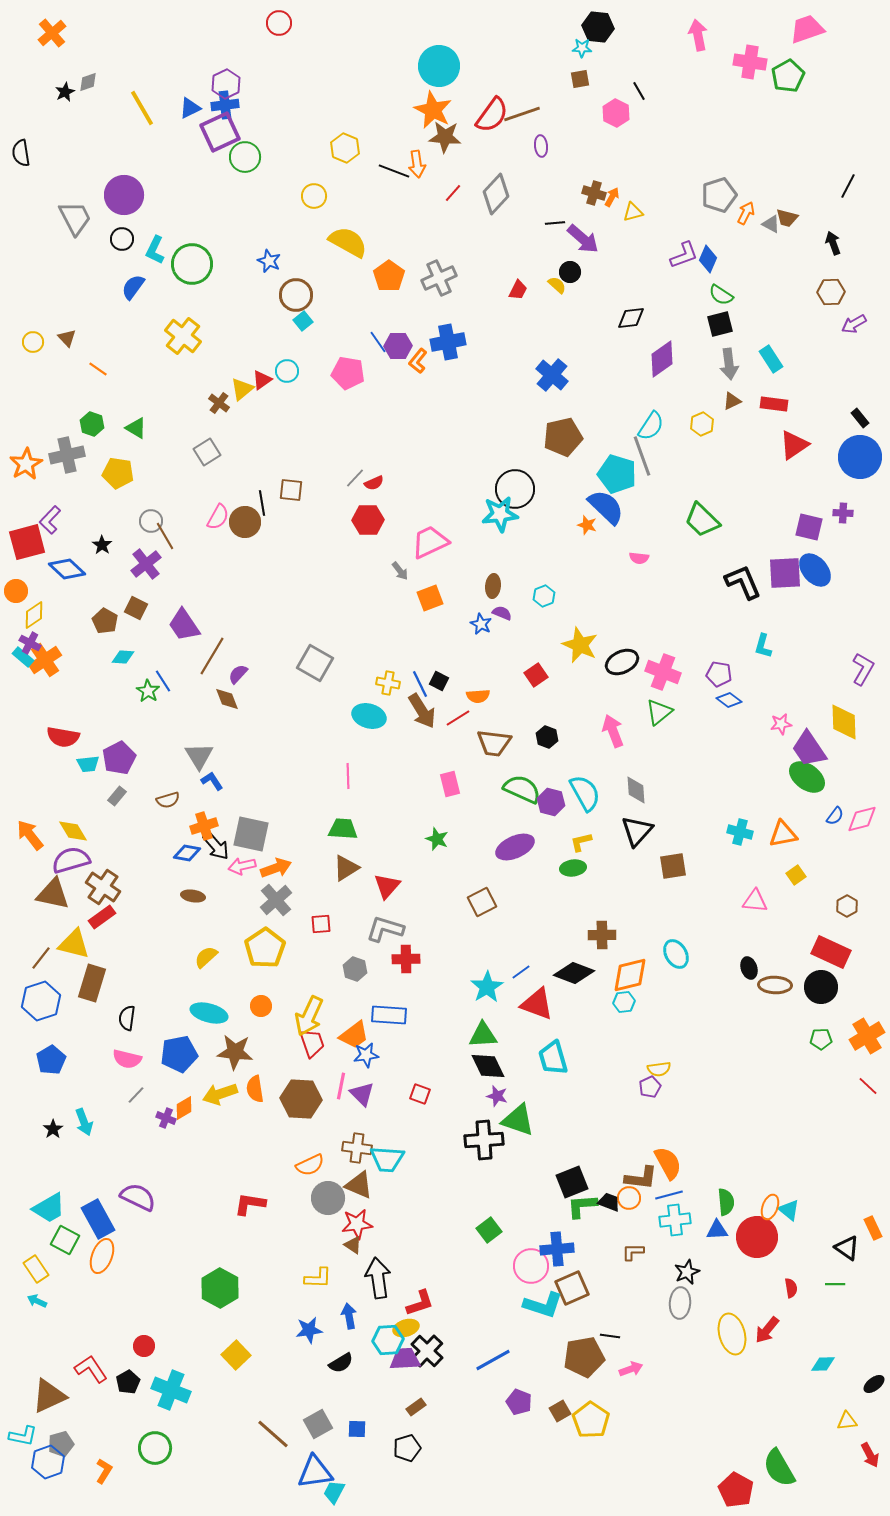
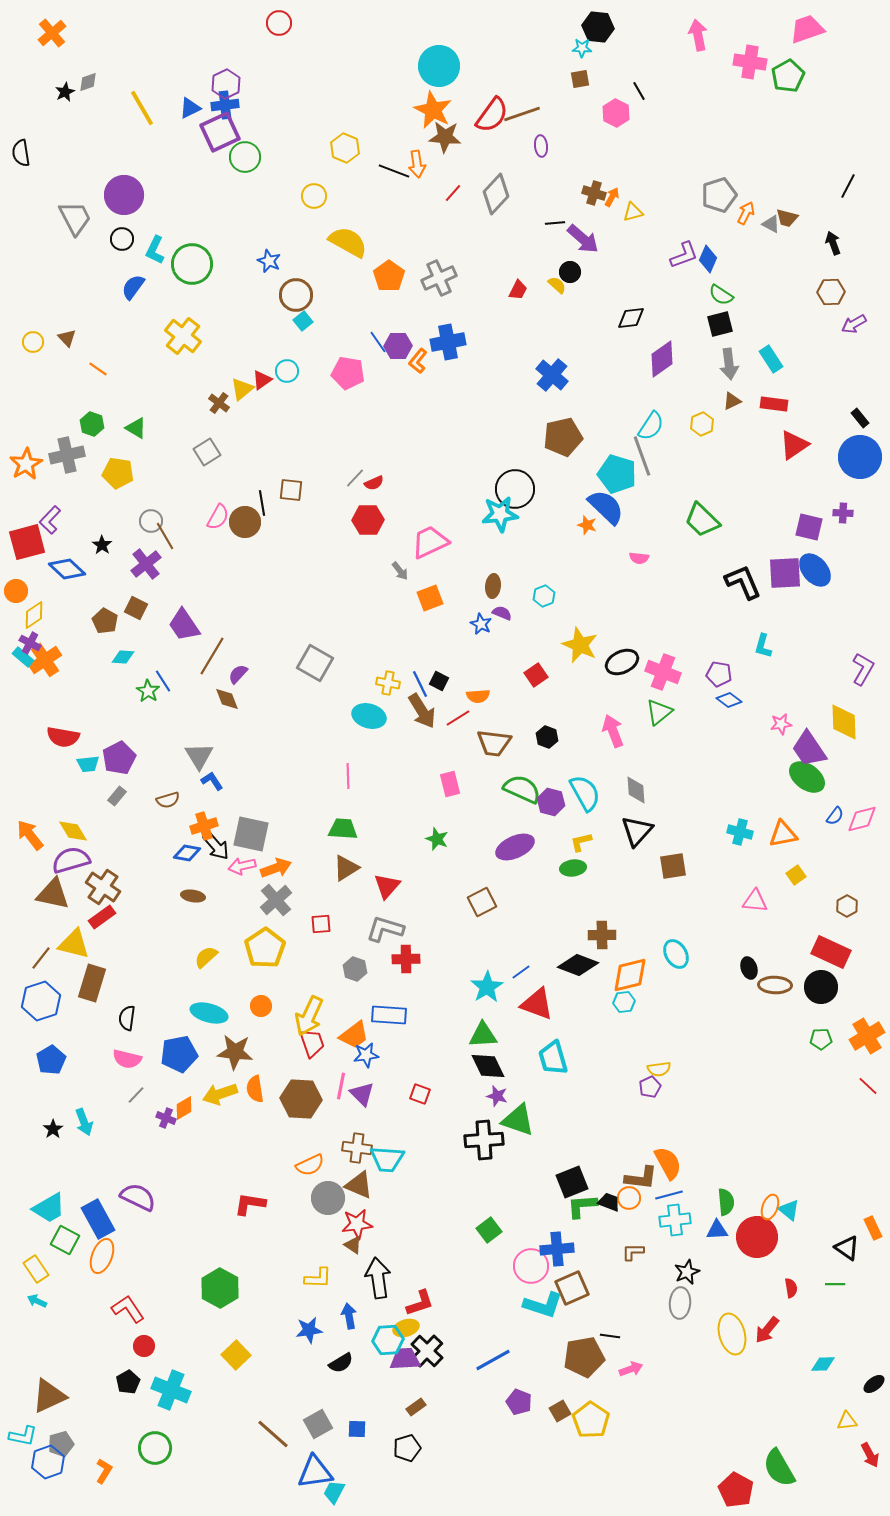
black diamond at (574, 973): moved 4 px right, 8 px up
red L-shape at (91, 1369): moved 37 px right, 60 px up
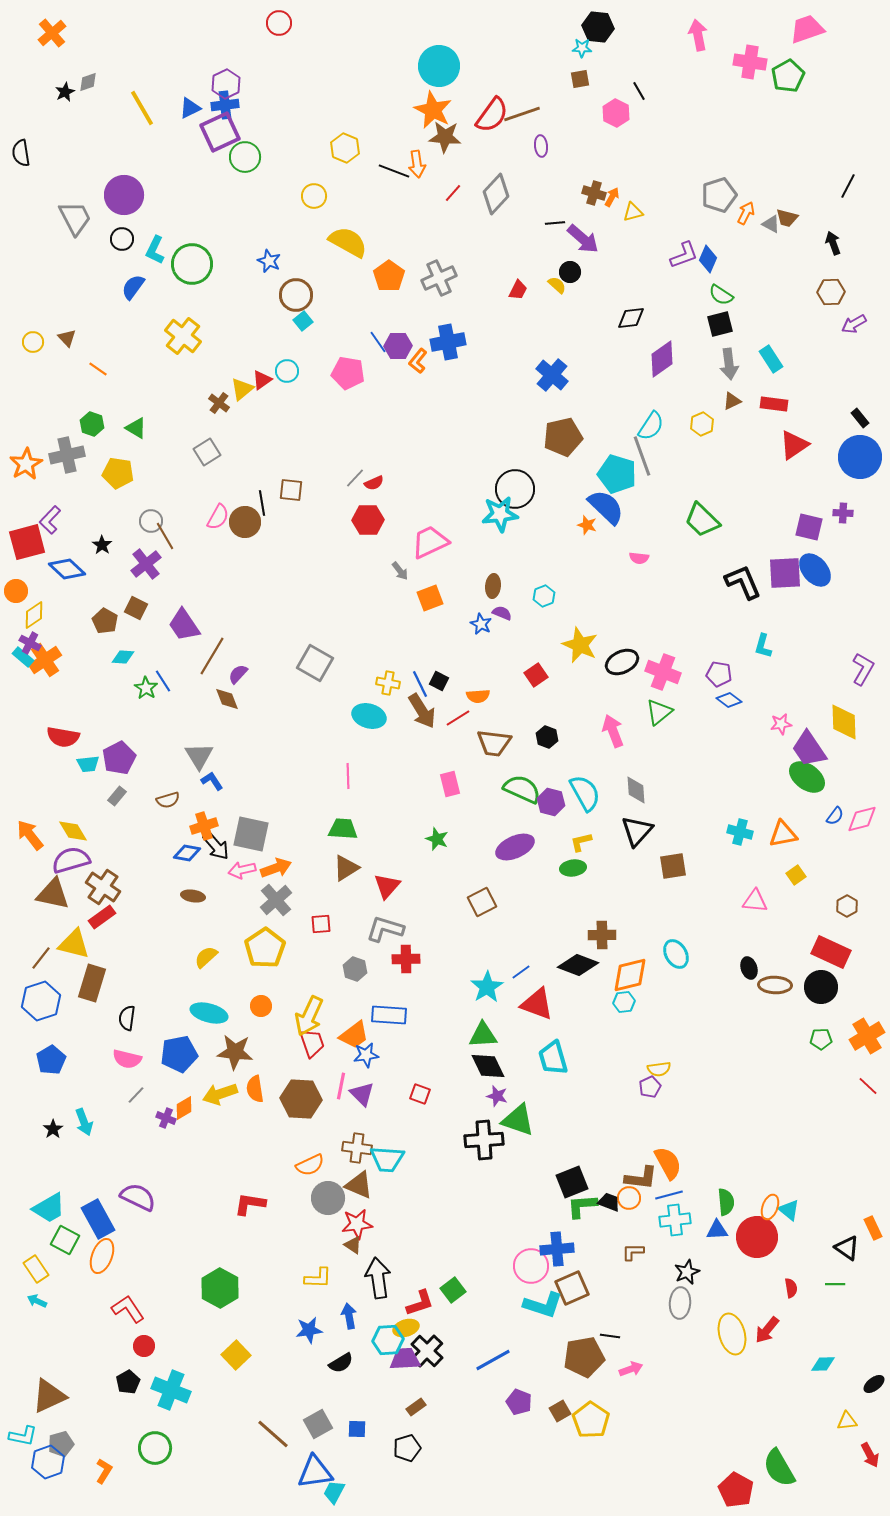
green star at (148, 691): moved 2 px left, 3 px up
pink arrow at (242, 866): moved 4 px down
green square at (489, 1230): moved 36 px left, 60 px down
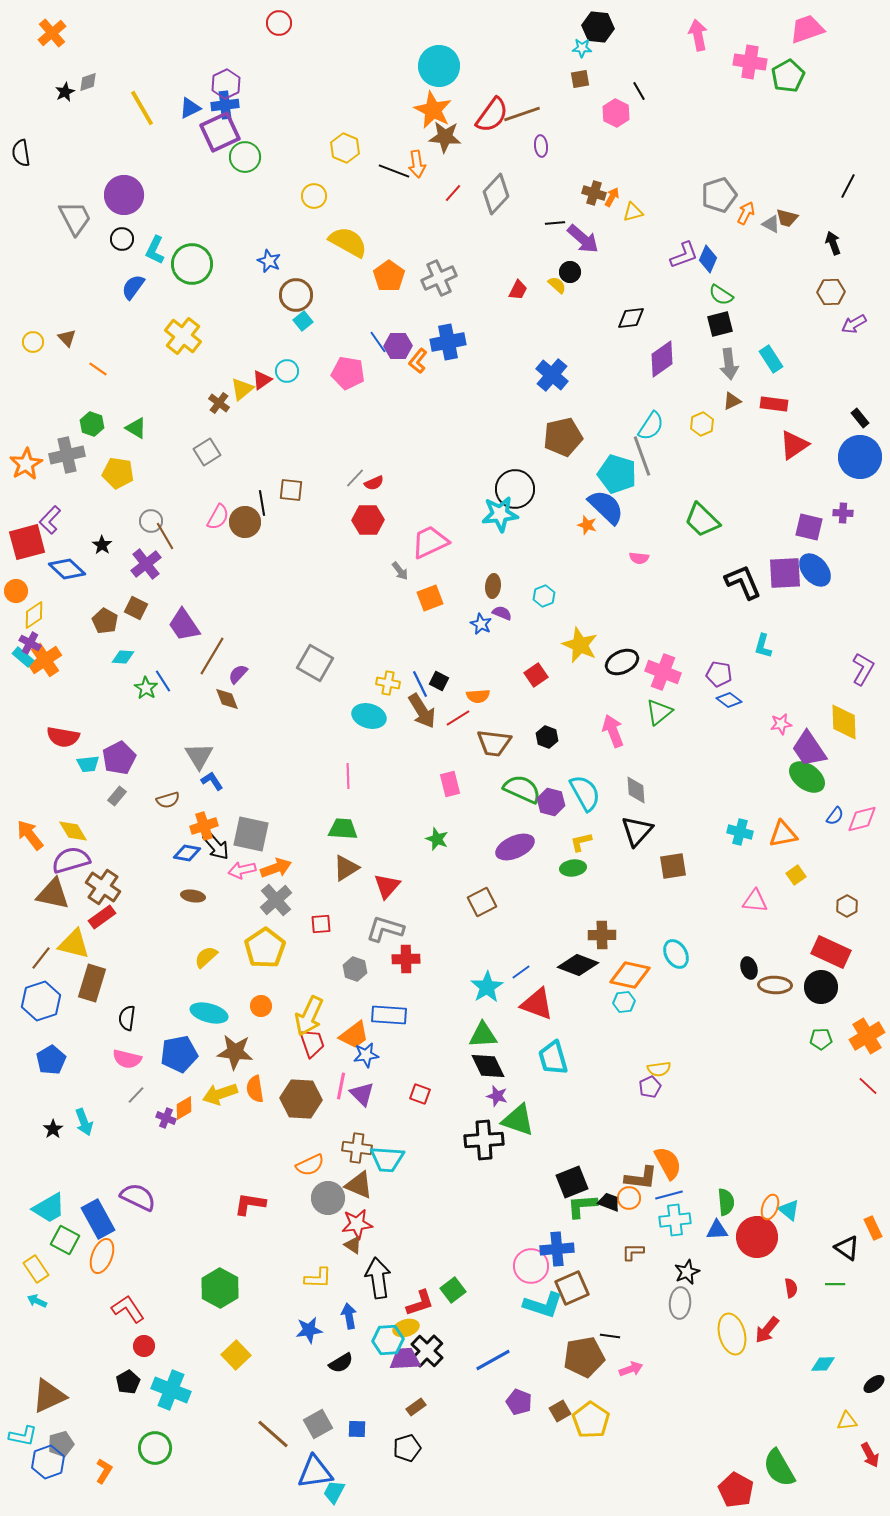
orange diamond at (630, 975): rotated 27 degrees clockwise
